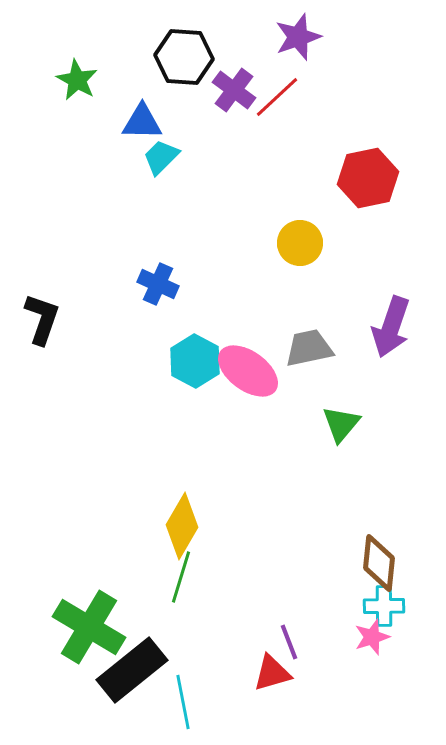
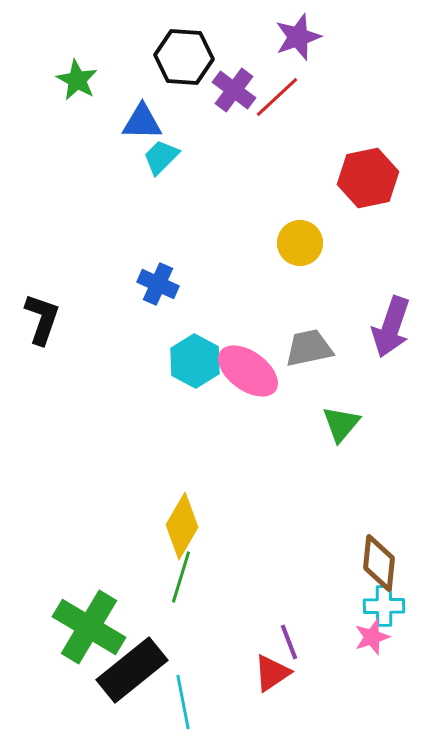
red triangle: rotated 18 degrees counterclockwise
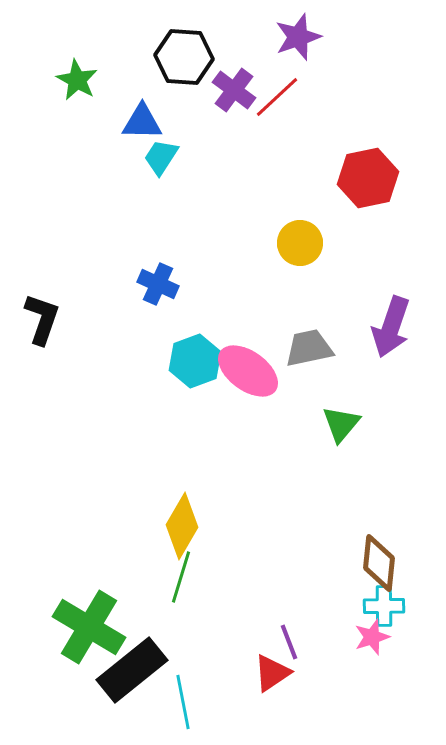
cyan trapezoid: rotated 12 degrees counterclockwise
cyan hexagon: rotated 12 degrees clockwise
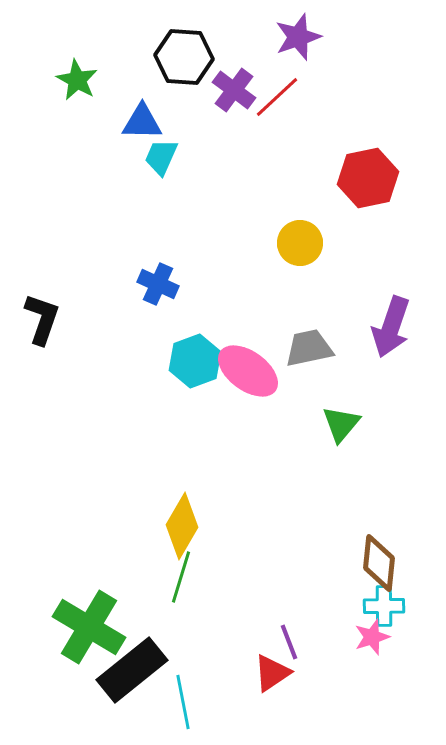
cyan trapezoid: rotated 9 degrees counterclockwise
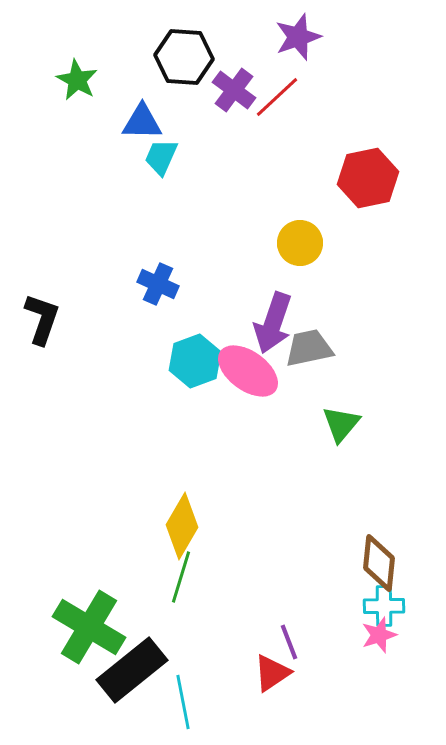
purple arrow: moved 118 px left, 4 px up
pink star: moved 7 px right, 2 px up
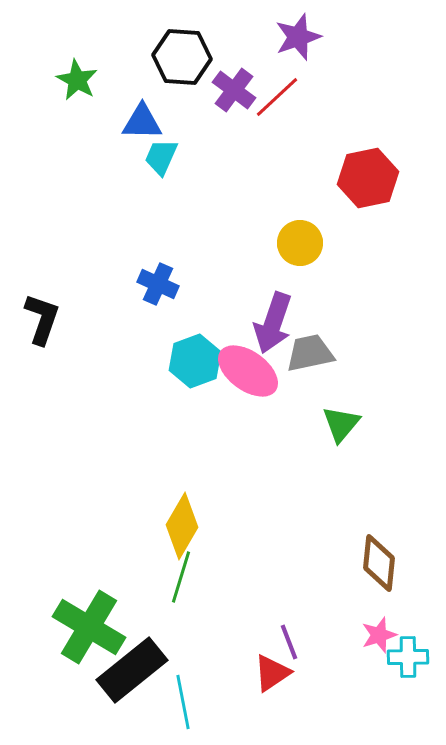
black hexagon: moved 2 px left
gray trapezoid: moved 1 px right, 5 px down
cyan cross: moved 24 px right, 51 px down
